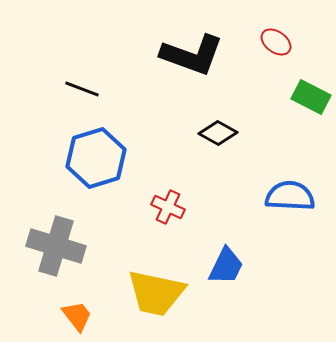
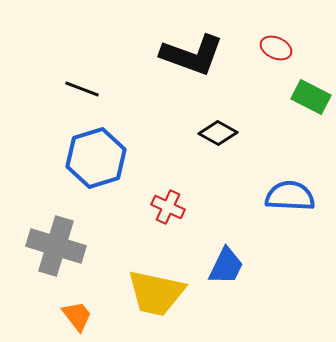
red ellipse: moved 6 px down; rotated 12 degrees counterclockwise
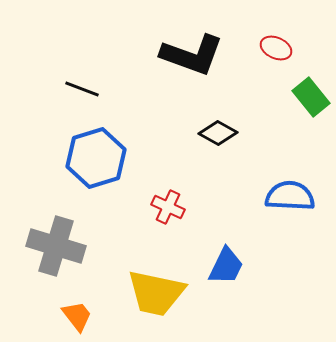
green rectangle: rotated 24 degrees clockwise
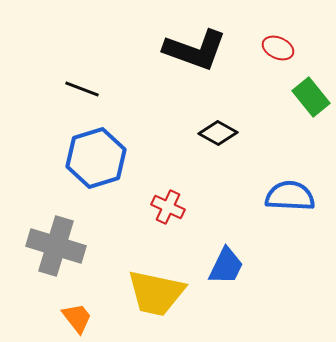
red ellipse: moved 2 px right
black L-shape: moved 3 px right, 5 px up
orange trapezoid: moved 2 px down
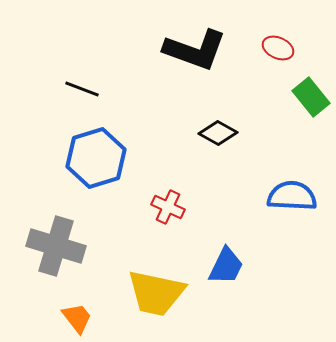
blue semicircle: moved 2 px right
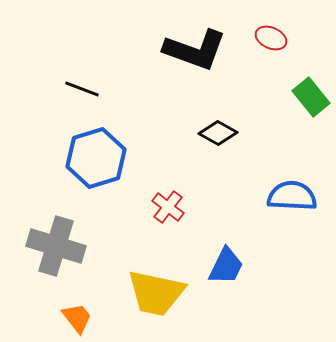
red ellipse: moved 7 px left, 10 px up
red cross: rotated 12 degrees clockwise
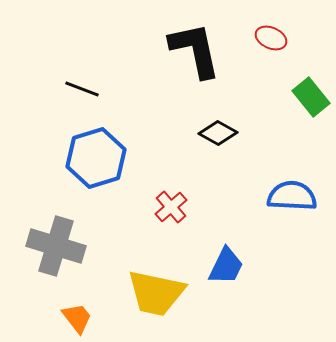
black L-shape: rotated 122 degrees counterclockwise
red cross: moved 3 px right; rotated 12 degrees clockwise
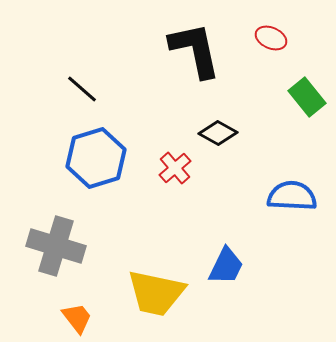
black line: rotated 20 degrees clockwise
green rectangle: moved 4 px left
red cross: moved 4 px right, 39 px up
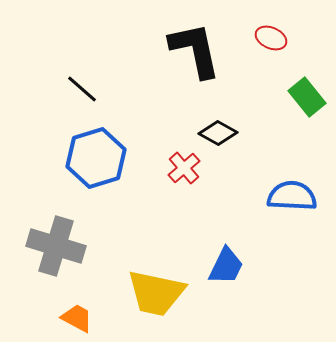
red cross: moved 9 px right
orange trapezoid: rotated 24 degrees counterclockwise
